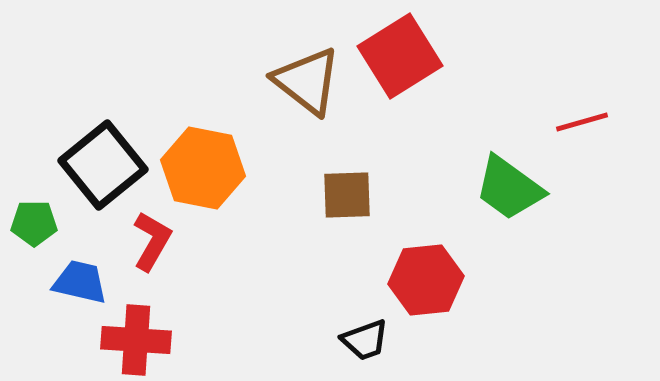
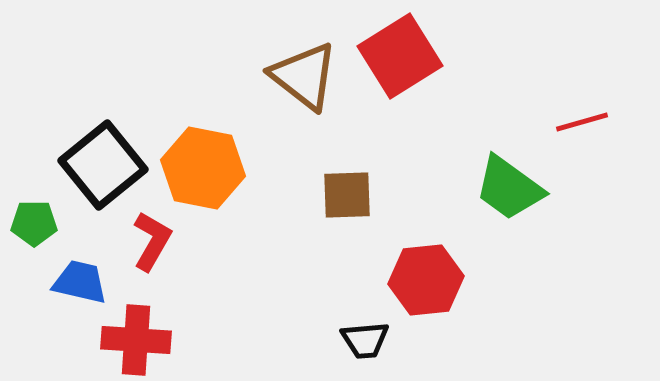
brown triangle: moved 3 px left, 5 px up
black trapezoid: rotated 15 degrees clockwise
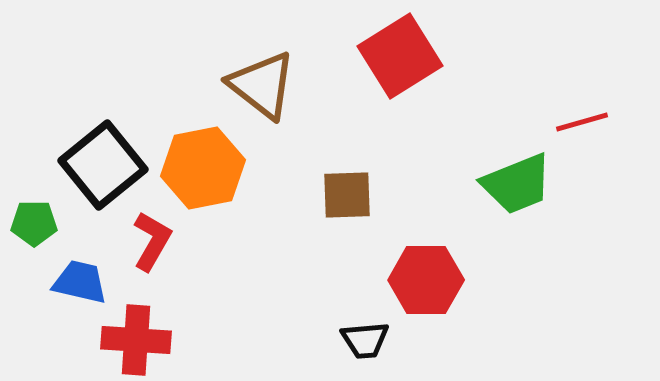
brown triangle: moved 42 px left, 9 px down
orange hexagon: rotated 22 degrees counterclockwise
green trapezoid: moved 8 px right, 4 px up; rotated 58 degrees counterclockwise
red hexagon: rotated 6 degrees clockwise
